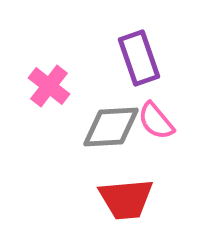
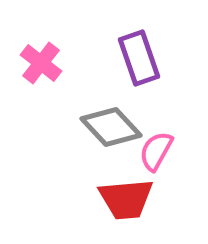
pink cross: moved 8 px left, 23 px up
pink semicircle: moved 30 px down; rotated 69 degrees clockwise
gray diamond: rotated 50 degrees clockwise
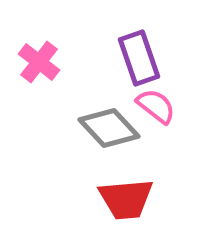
pink cross: moved 2 px left, 1 px up
gray diamond: moved 2 px left, 1 px down
pink semicircle: moved 45 px up; rotated 99 degrees clockwise
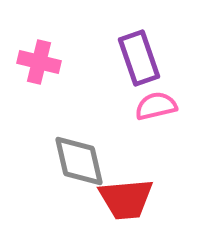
pink cross: rotated 24 degrees counterclockwise
pink semicircle: rotated 51 degrees counterclockwise
gray diamond: moved 30 px left, 33 px down; rotated 30 degrees clockwise
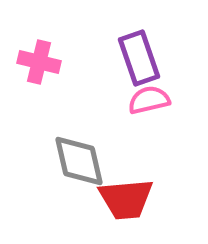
pink semicircle: moved 7 px left, 6 px up
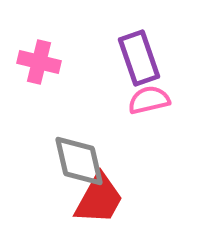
red trapezoid: moved 27 px left; rotated 56 degrees counterclockwise
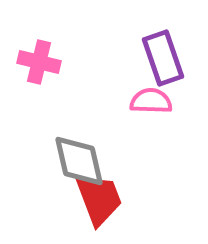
purple rectangle: moved 24 px right
pink semicircle: moved 2 px right, 1 px down; rotated 15 degrees clockwise
red trapezoid: rotated 50 degrees counterclockwise
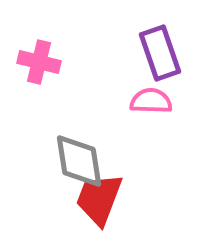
purple rectangle: moved 3 px left, 5 px up
gray diamond: rotated 4 degrees clockwise
red trapezoid: rotated 138 degrees counterclockwise
